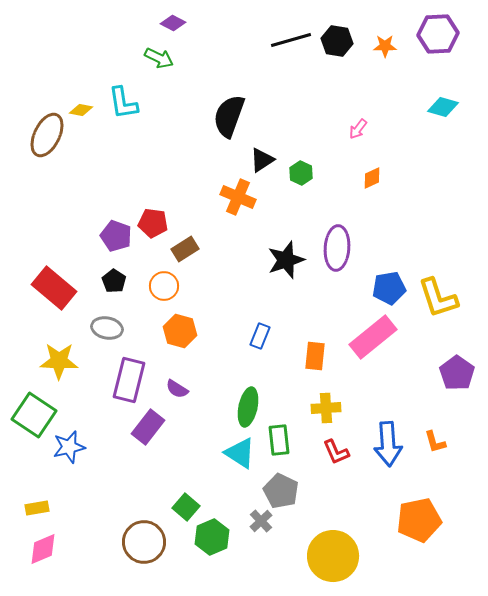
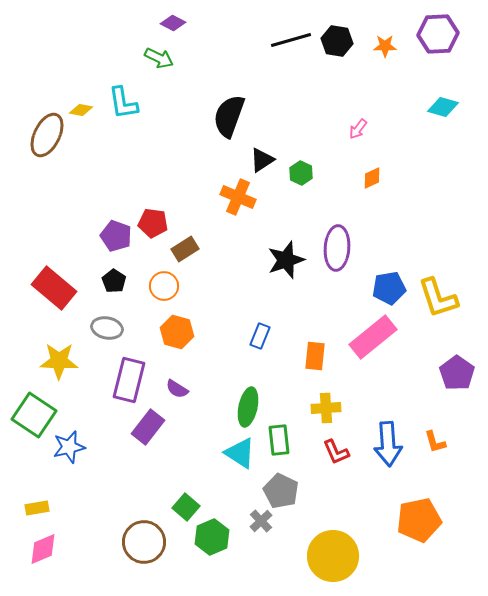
orange hexagon at (180, 331): moved 3 px left, 1 px down
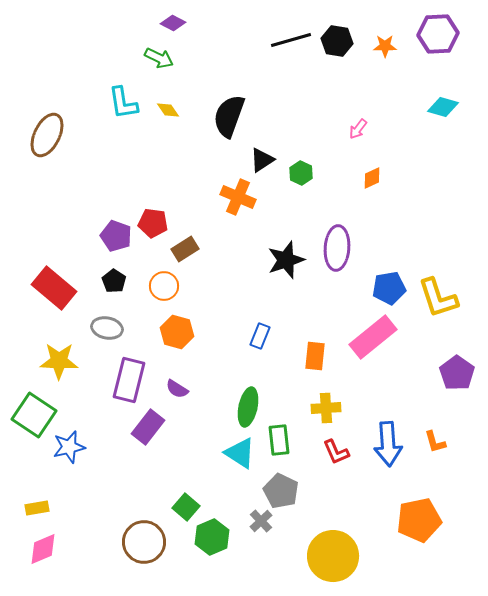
yellow diamond at (81, 110): moved 87 px right; rotated 45 degrees clockwise
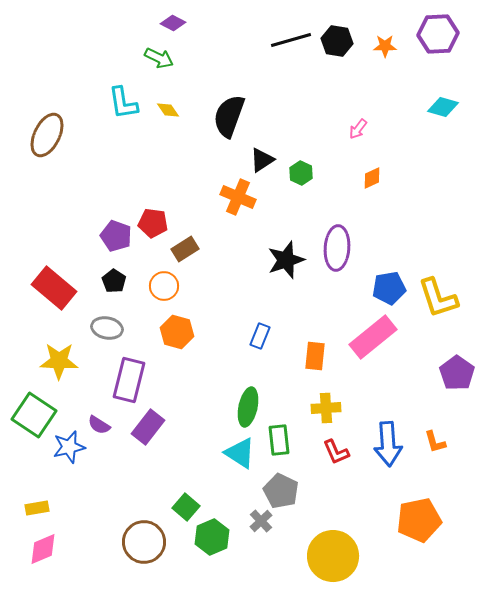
purple semicircle at (177, 389): moved 78 px left, 36 px down
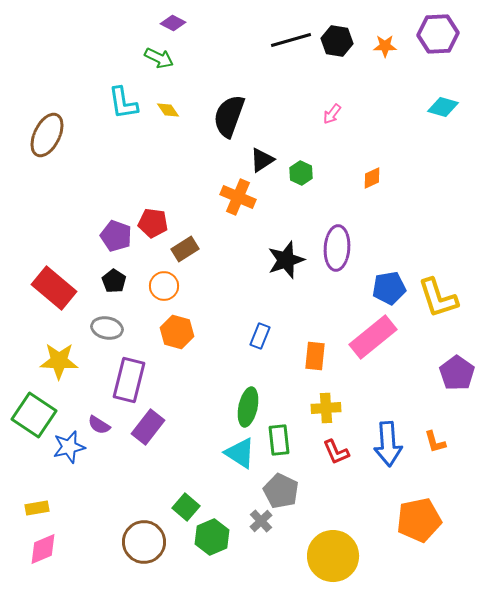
pink arrow at (358, 129): moved 26 px left, 15 px up
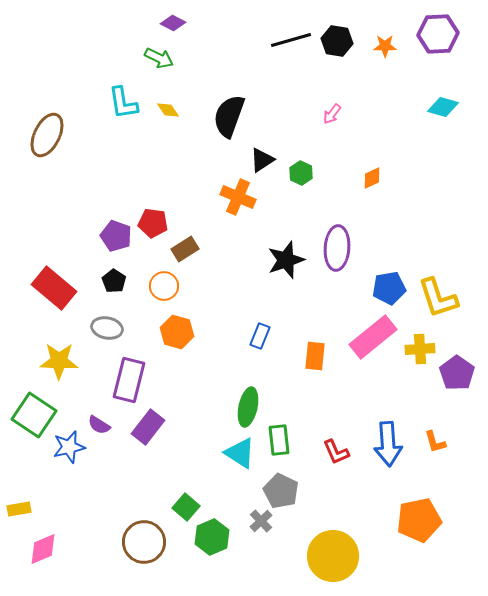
yellow cross at (326, 408): moved 94 px right, 59 px up
yellow rectangle at (37, 508): moved 18 px left, 1 px down
